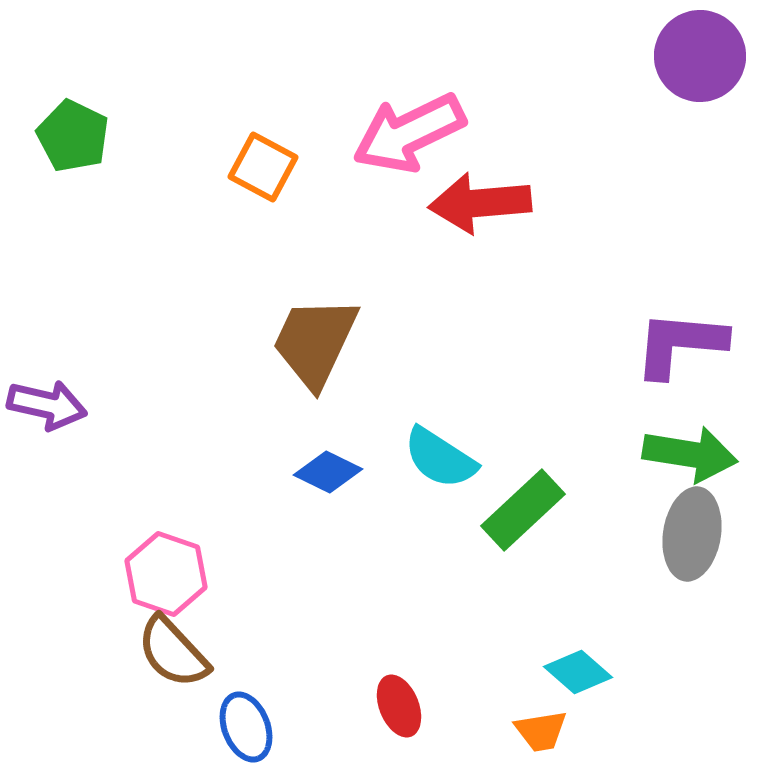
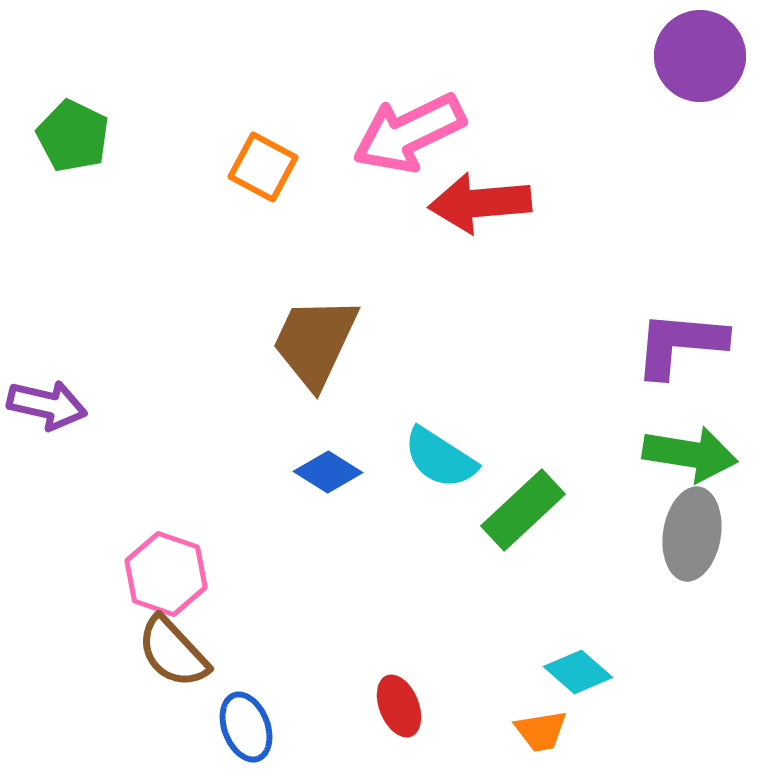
blue diamond: rotated 6 degrees clockwise
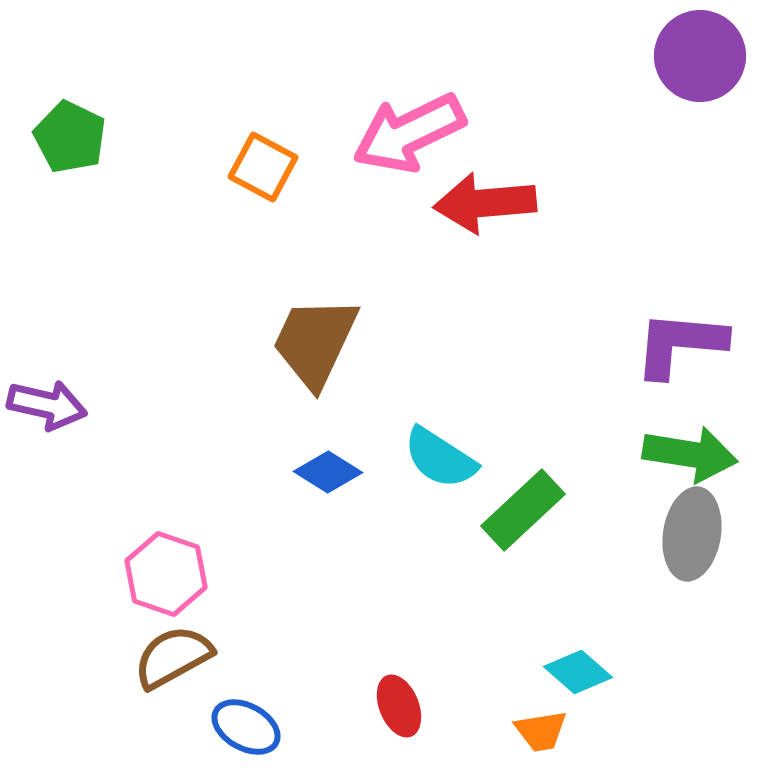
green pentagon: moved 3 px left, 1 px down
red arrow: moved 5 px right
brown semicircle: moved 5 px down; rotated 104 degrees clockwise
blue ellipse: rotated 40 degrees counterclockwise
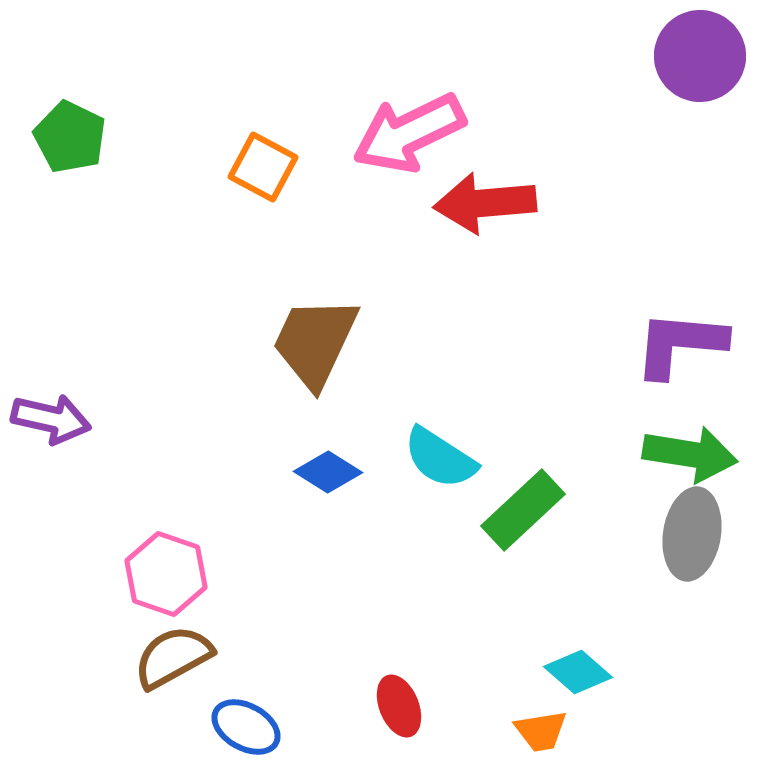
purple arrow: moved 4 px right, 14 px down
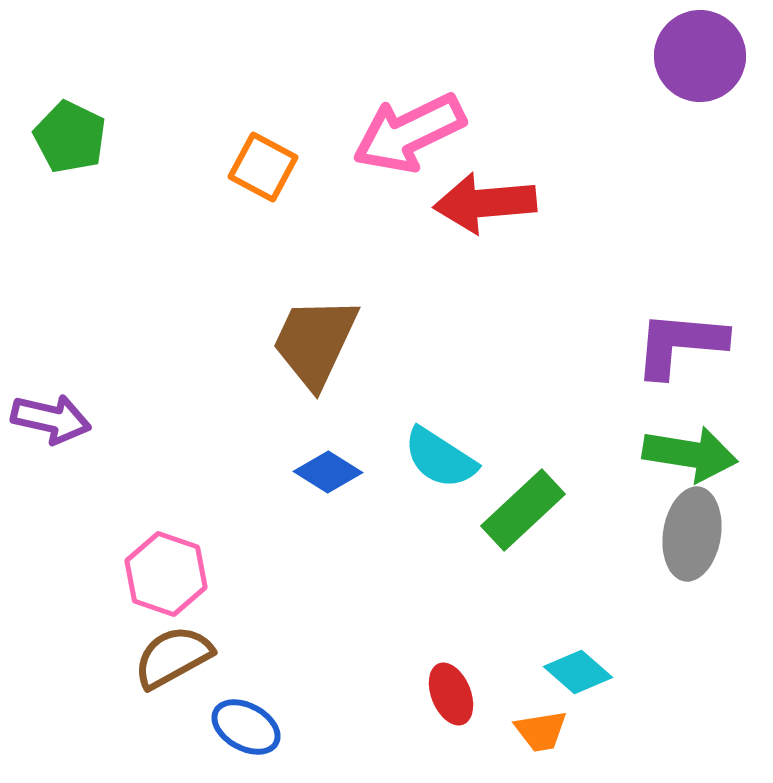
red ellipse: moved 52 px right, 12 px up
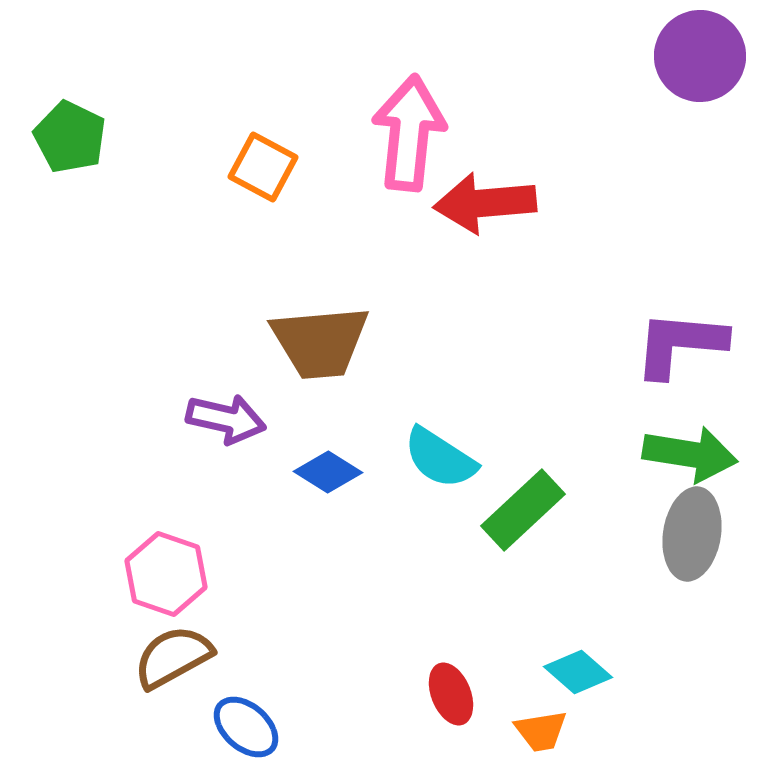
pink arrow: rotated 122 degrees clockwise
brown trapezoid: moved 5 px right; rotated 120 degrees counterclockwise
purple arrow: moved 175 px right
blue ellipse: rotated 12 degrees clockwise
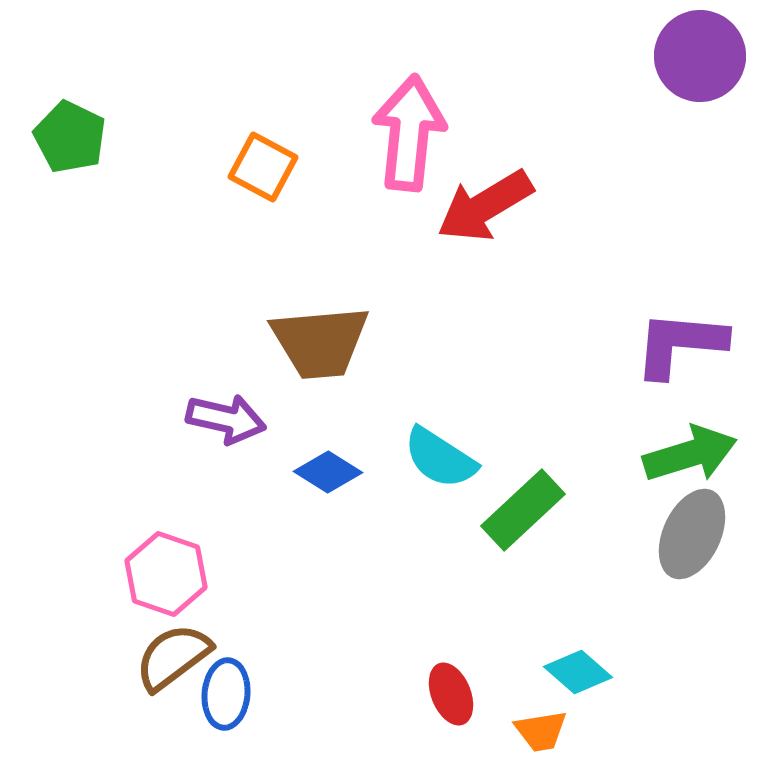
red arrow: moved 3 px down; rotated 26 degrees counterclockwise
green arrow: rotated 26 degrees counterclockwise
gray ellipse: rotated 16 degrees clockwise
brown semicircle: rotated 8 degrees counterclockwise
blue ellipse: moved 20 px left, 33 px up; rotated 54 degrees clockwise
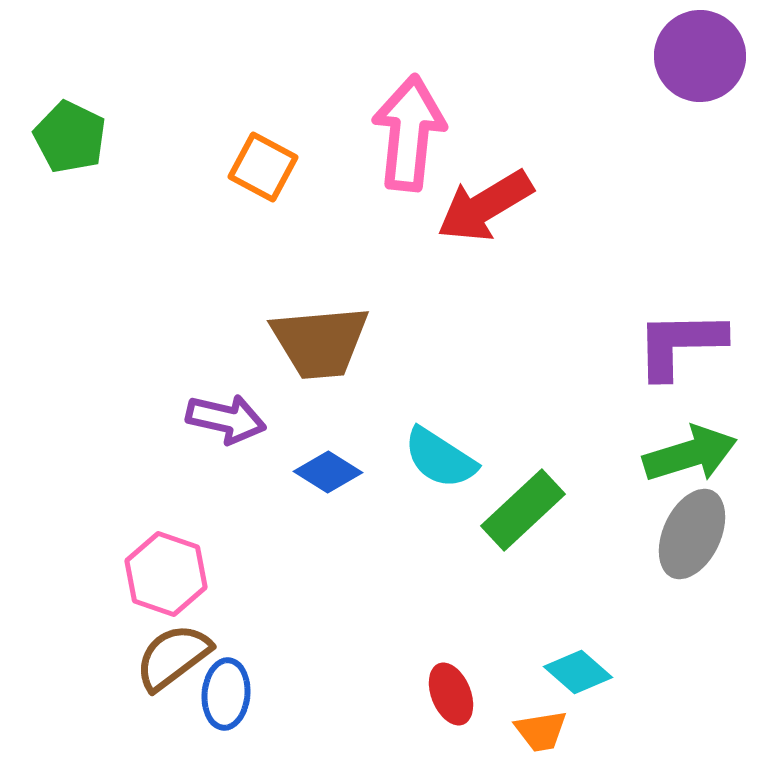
purple L-shape: rotated 6 degrees counterclockwise
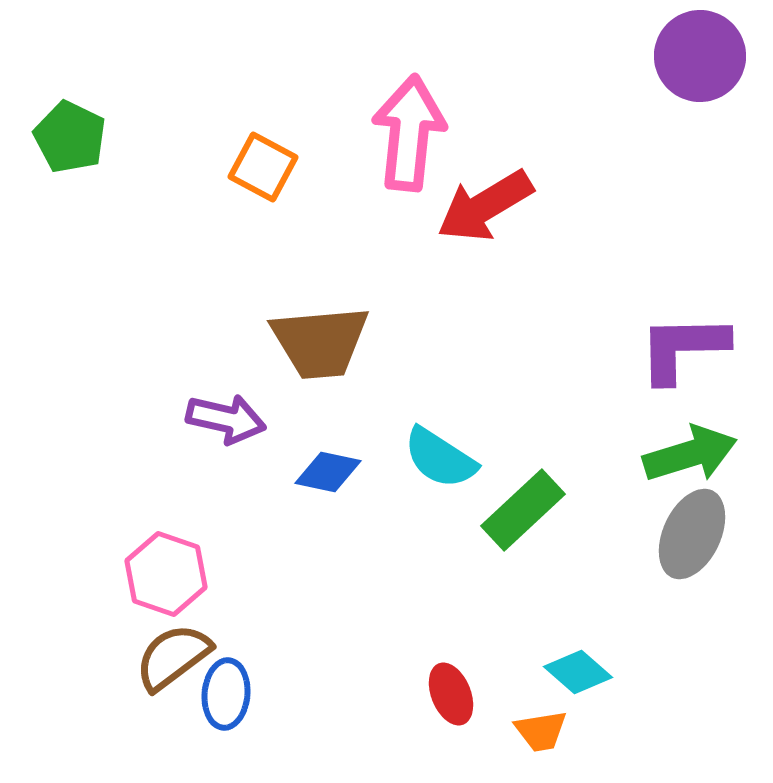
purple L-shape: moved 3 px right, 4 px down
blue diamond: rotated 20 degrees counterclockwise
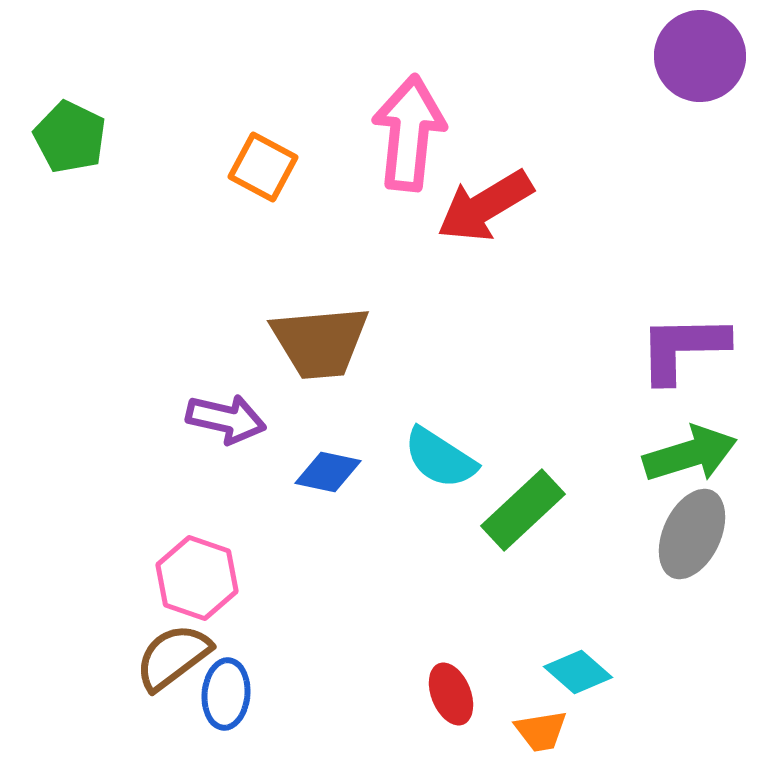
pink hexagon: moved 31 px right, 4 px down
